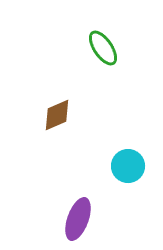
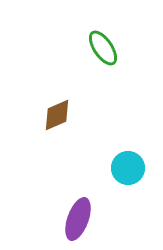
cyan circle: moved 2 px down
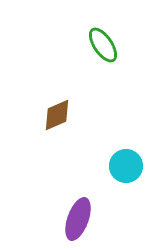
green ellipse: moved 3 px up
cyan circle: moved 2 px left, 2 px up
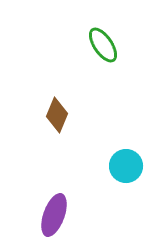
brown diamond: rotated 44 degrees counterclockwise
purple ellipse: moved 24 px left, 4 px up
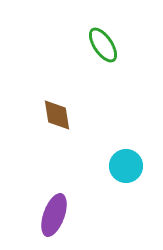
brown diamond: rotated 32 degrees counterclockwise
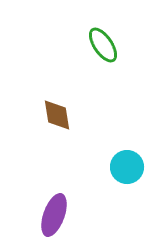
cyan circle: moved 1 px right, 1 px down
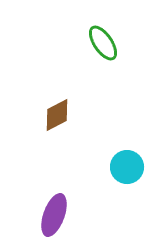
green ellipse: moved 2 px up
brown diamond: rotated 72 degrees clockwise
